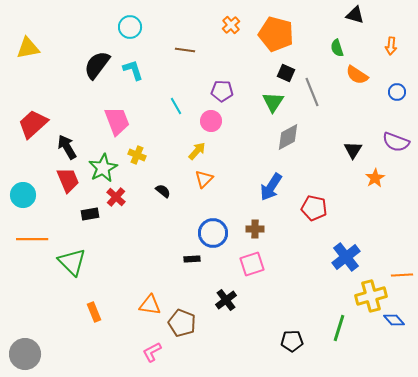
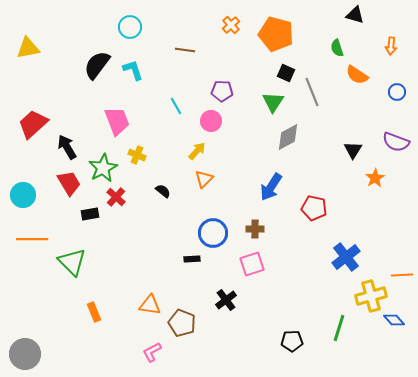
red trapezoid at (68, 180): moved 1 px right, 3 px down; rotated 8 degrees counterclockwise
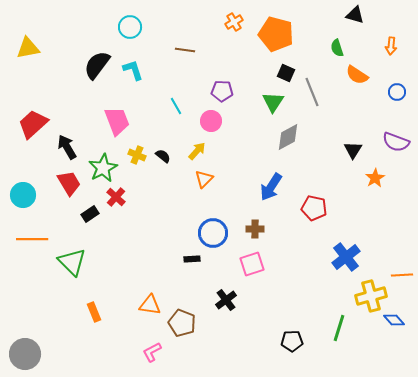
orange cross at (231, 25): moved 3 px right, 3 px up; rotated 12 degrees clockwise
black semicircle at (163, 191): moved 35 px up
black rectangle at (90, 214): rotated 24 degrees counterclockwise
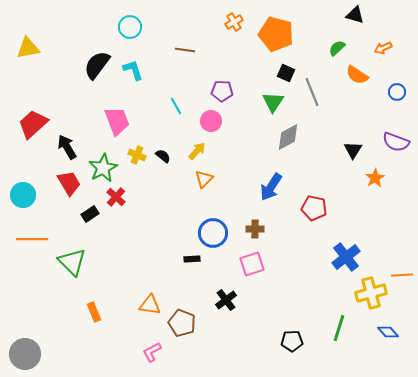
orange arrow at (391, 46): moved 8 px left, 2 px down; rotated 60 degrees clockwise
green semicircle at (337, 48): rotated 66 degrees clockwise
yellow cross at (371, 296): moved 3 px up
blue diamond at (394, 320): moved 6 px left, 12 px down
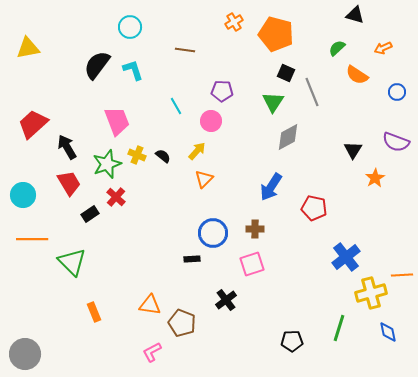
green star at (103, 168): moved 4 px right, 4 px up; rotated 8 degrees clockwise
blue diamond at (388, 332): rotated 30 degrees clockwise
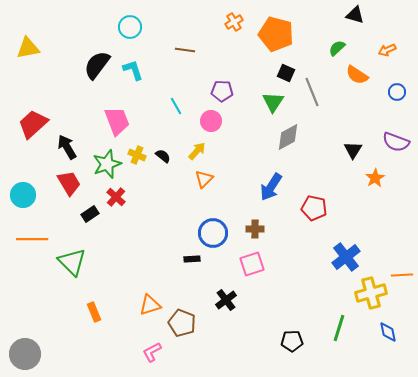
orange arrow at (383, 48): moved 4 px right, 2 px down
orange triangle at (150, 305): rotated 25 degrees counterclockwise
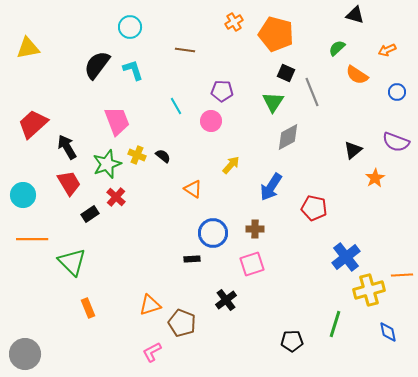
black triangle at (353, 150): rotated 18 degrees clockwise
yellow arrow at (197, 151): moved 34 px right, 14 px down
orange triangle at (204, 179): moved 11 px left, 10 px down; rotated 42 degrees counterclockwise
yellow cross at (371, 293): moved 2 px left, 3 px up
orange rectangle at (94, 312): moved 6 px left, 4 px up
green line at (339, 328): moved 4 px left, 4 px up
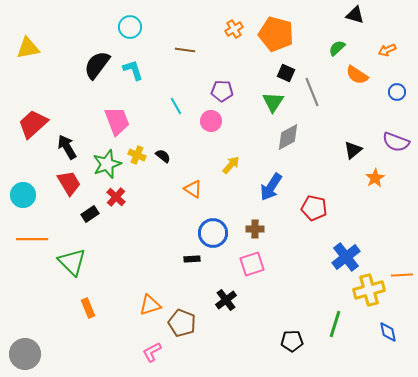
orange cross at (234, 22): moved 7 px down
